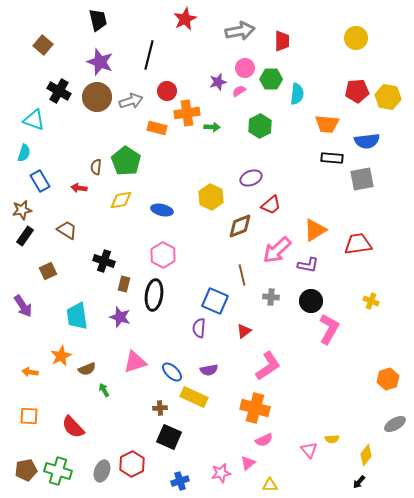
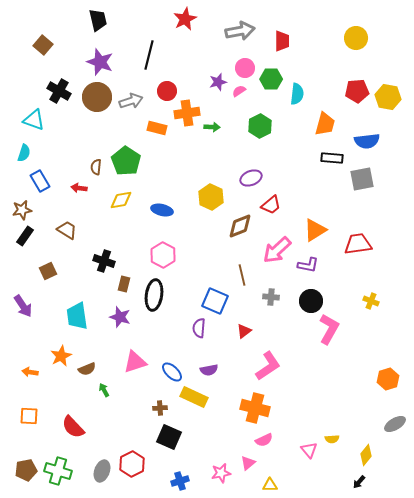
orange trapezoid at (327, 124): moved 2 px left; rotated 80 degrees counterclockwise
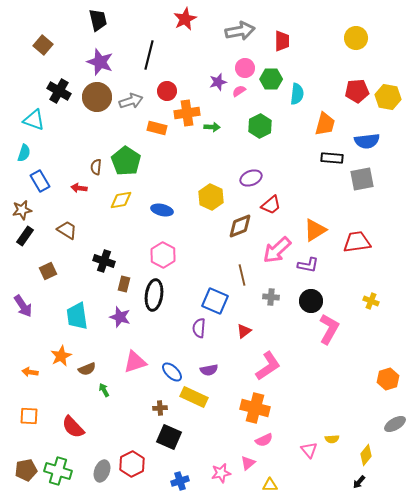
red trapezoid at (358, 244): moved 1 px left, 2 px up
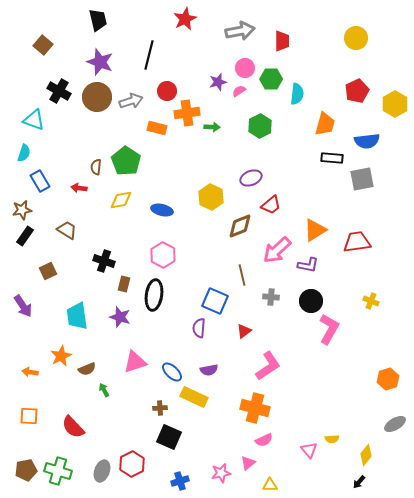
red pentagon at (357, 91): rotated 20 degrees counterclockwise
yellow hexagon at (388, 97): moved 7 px right, 7 px down; rotated 20 degrees clockwise
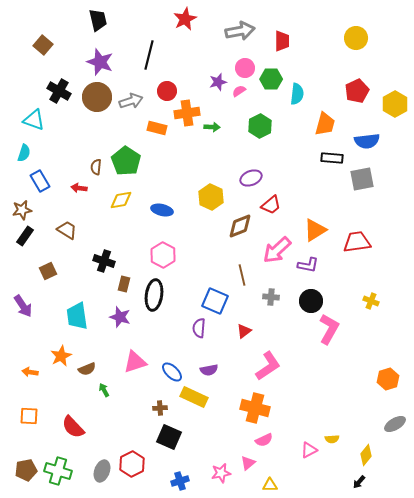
pink triangle at (309, 450): rotated 42 degrees clockwise
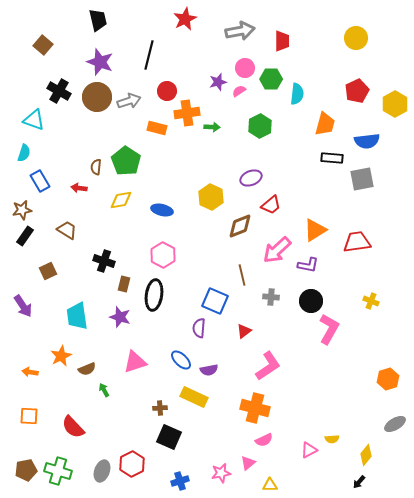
gray arrow at (131, 101): moved 2 px left
blue ellipse at (172, 372): moved 9 px right, 12 px up
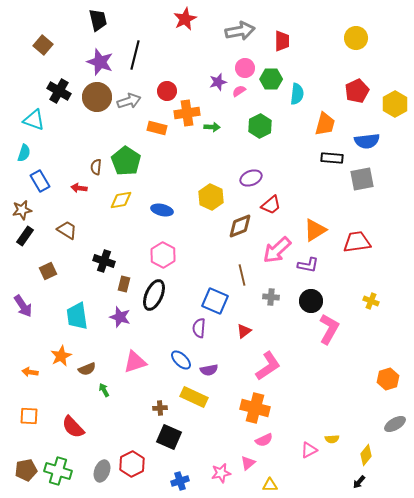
black line at (149, 55): moved 14 px left
black ellipse at (154, 295): rotated 16 degrees clockwise
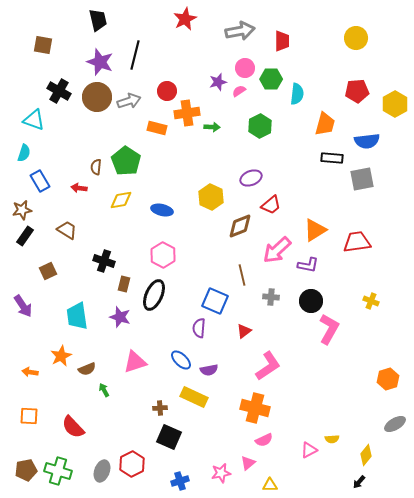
brown square at (43, 45): rotated 30 degrees counterclockwise
red pentagon at (357, 91): rotated 20 degrees clockwise
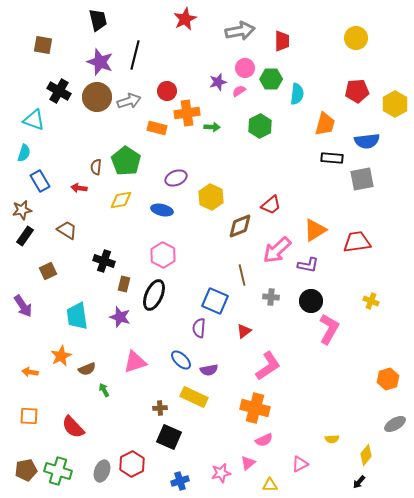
purple ellipse at (251, 178): moved 75 px left
pink triangle at (309, 450): moved 9 px left, 14 px down
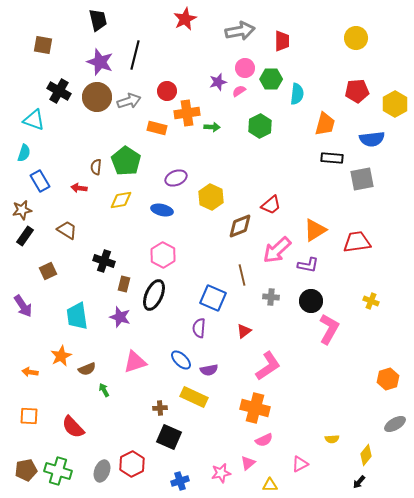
blue semicircle at (367, 141): moved 5 px right, 2 px up
blue square at (215, 301): moved 2 px left, 3 px up
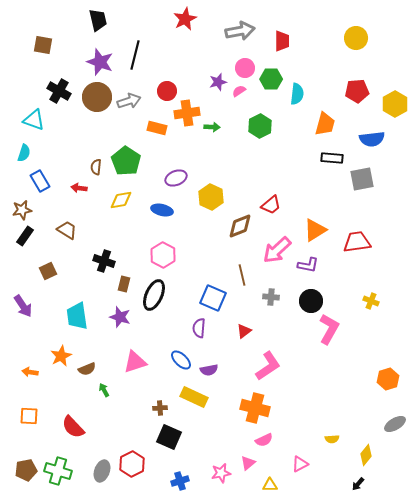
black arrow at (359, 482): moved 1 px left, 2 px down
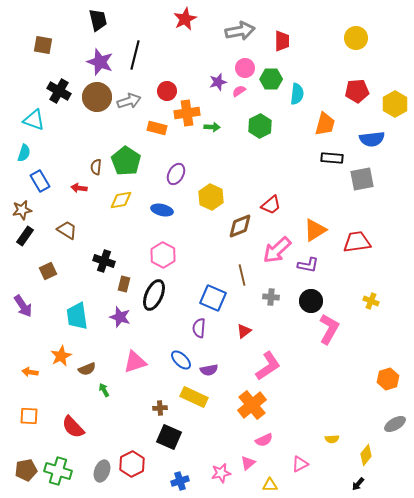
purple ellipse at (176, 178): moved 4 px up; rotated 40 degrees counterclockwise
orange cross at (255, 408): moved 3 px left, 3 px up; rotated 36 degrees clockwise
